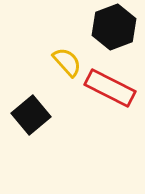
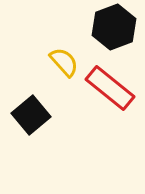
yellow semicircle: moved 3 px left
red rectangle: rotated 12 degrees clockwise
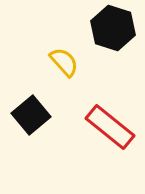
black hexagon: moved 1 px left, 1 px down; rotated 21 degrees counterclockwise
red rectangle: moved 39 px down
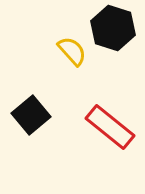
yellow semicircle: moved 8 px right, 11 px up
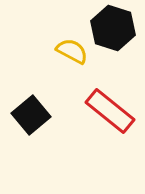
yellow semicircle: rotated 20 degrees counterclockwise
red rectangle: moved 16 px up
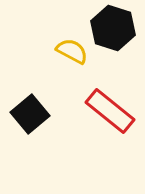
black square: moved 1 px left, 1 px up
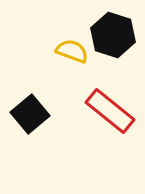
black hexagon: moved 7 px down
yellow semicircle: rotated 8 degrees counterclockwise
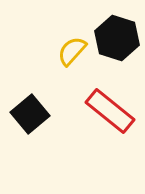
black hexagon: moved 4 px right, 3 px down
yellow semicircle: rotated 68 degrees counterclockwise
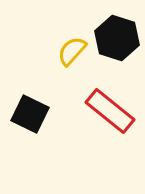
black square: rotated 24 degrees counterclockwise
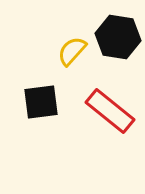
black hexagon: moved 1 px right, 1 px up; rotated 9 degrees counterclockwise
black square: moved 11 px right, 12 px up; rotated 33 degrees counterclockwise
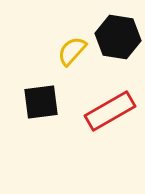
red rectangle: rotated 69 degrees counterclockwise
